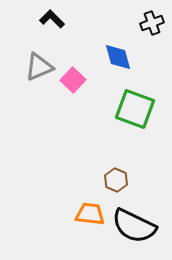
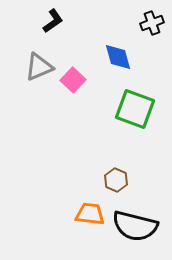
black L-shape: moved 1 px right, 2 px down; rotated 100 degrees clockwise
black semicircle: moved 1 px right; rotated 12 degrees counterclockwise
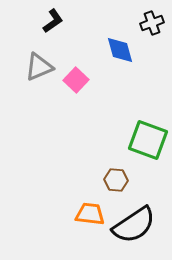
blue diamond: moved 2 px right, 7 px up
pink square: moved 3 px right
green square: moved 13 px right, 31 px down
brown hexagon: rotated 20 degrees counterclockwise
black semicircle: moved 1 px left, 1 px up; rotated 48 degrees counterclockwise
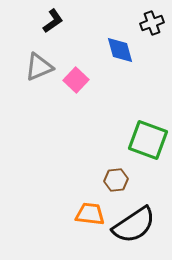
brown hexagon: rotated 10 degrees counterclockwise
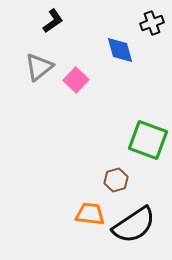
gray triangle: rotated 16 degrees counterclockwise
brown hexagon: rotated 10 degrees counterclockwise
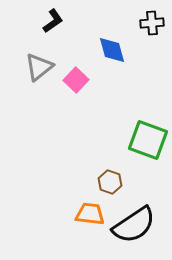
black cross: rotated 15 degrees clockwise
blue diamond: moved 8 px left
brown hexagon: moved 6 px left, 2 px down; rotated 25 degrees counterclockwise
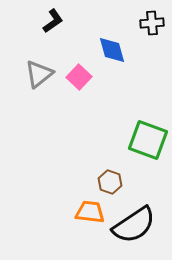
gray triangle: moved 7 px down
pink square: moved 3 px right, 3 px up
orange trapezoid: moved 2 px up
